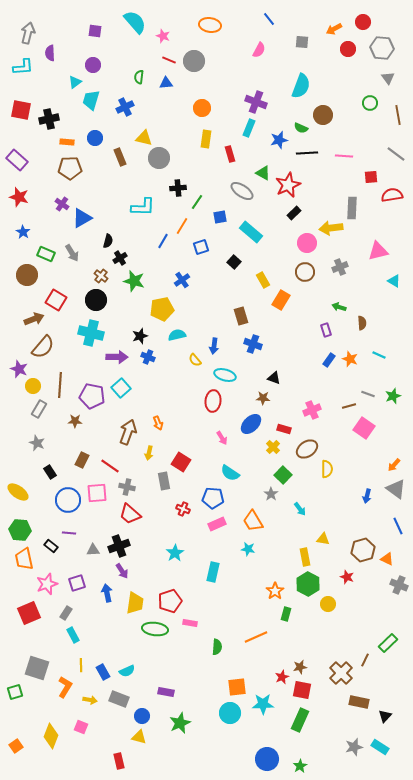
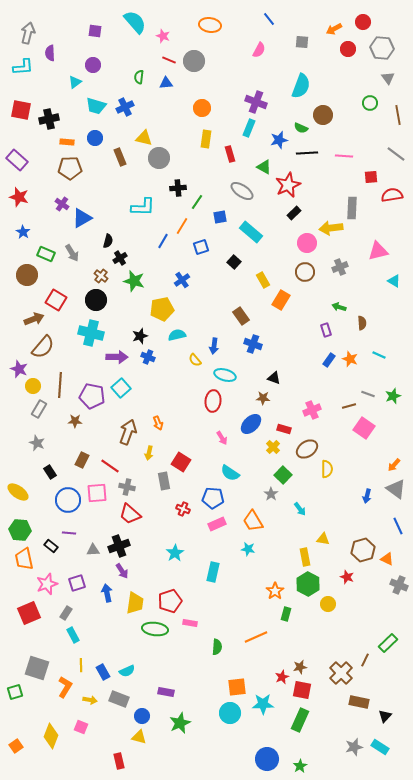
cyan trapezoid at (91, 100): moved 5 px right, 6 px down; rotated 90 degrees counterclockwise
green triangle at (263, 173): moved 1 px right, 6 px up
brown rectangle at (241, 316): rotated 18 degrees counterclockwise
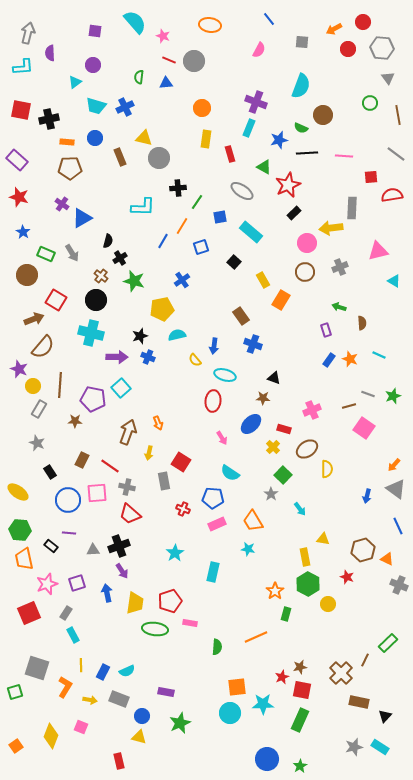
purple pentagon at (92, 396): moved 1 px right, 3 px down
blue rectangle at (103, 672): rotated 56 degrees clockwise
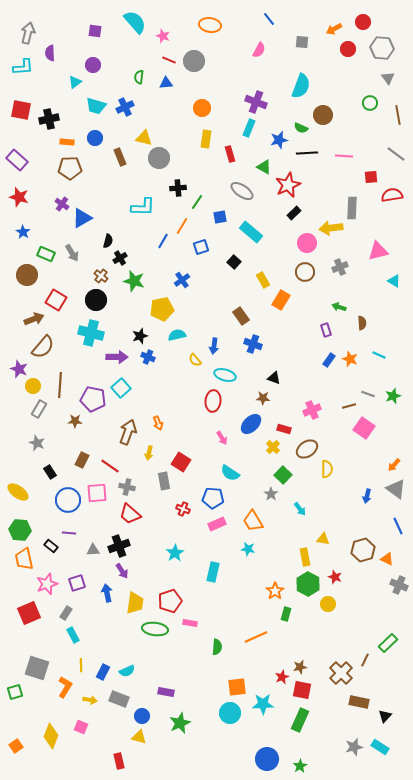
red star at (347, 577): moved 12 px left
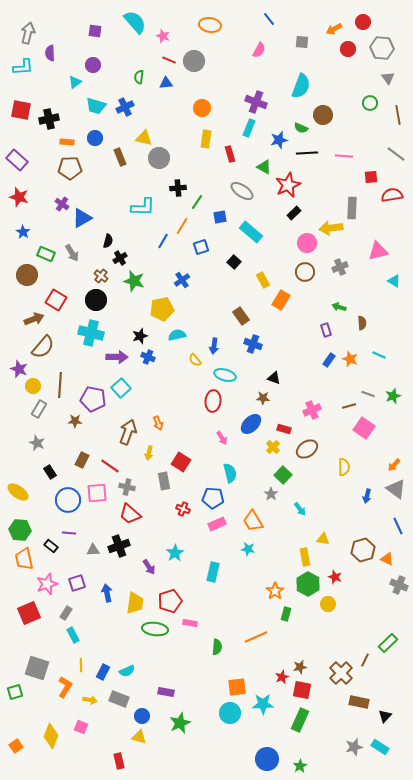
yellow semicircle at (327, 469): moved 17 px right, 2 px up
cyan semicircle at (230, 473): rotated 138 degrees counterclockwise
purple arrow at (122, 571): moved 27 px right, 4 px up
